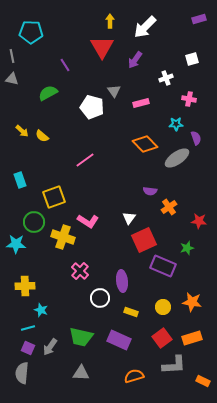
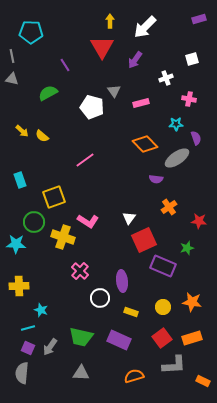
purple semicircle at (150, 191): moved 6 px right, 12 px up
yellow cross at (25, 286): moved 6 px left
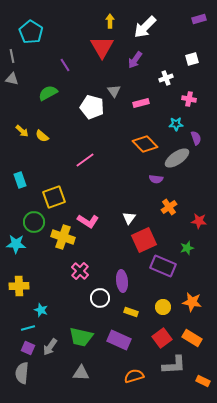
cyan pentagon at (31, 32): rotated 30 degrees clockwise
orange rectangle at (192, 338): rotated 48 degrees clockwise
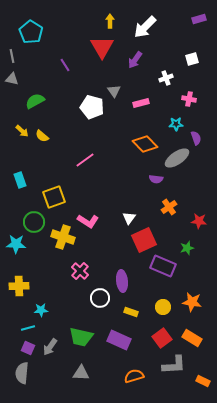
green semicircle at (48, 93): moved 13 px left, 8 px down
cyan star at (41, 310): rotated 24 degrees counterclockwise
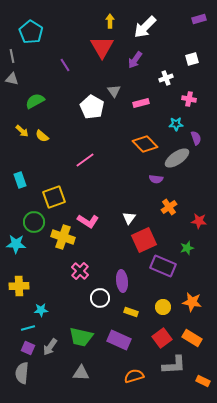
white pentagon at (92, 107): rotated 15 degrees clockwise
